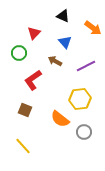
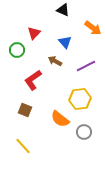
black triangle: moved 6 px up
green circle: moved 2 px left, 3 px up
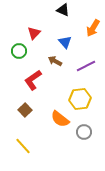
orange arrow: rotated 84 degrees clockwise
green circle: moved 2 px right, 1 px down
brown square: rotated 24 degrees clockwise
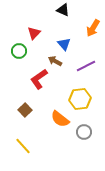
blue triangle: moved 1 px left, 2 px down
red L-shape: moved 6 px right, 1 px up
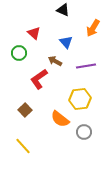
red triangle: rotated 32 degrees counterclockwise
blue triangle: moved 2 px right, 2 px up
green circle: moved 2 px down
purple line: rotated 18 degrees clockwise
